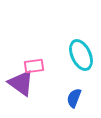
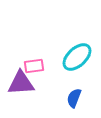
cyan ellipse: moved 4 px left, 2 px down; rotated 72 degrees clockwise
purple triangle: rotated 40 degrees counterclockwise
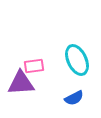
cyan ellipse: moved 3 px down; rotated 72 degrees counterclockwise
blue semicircle: rotated 138 degrees counterclockwise
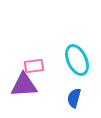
purple triangle: moved 3 px right, 2 px down
blue semicircle: rotated 132 degrees clockwise
